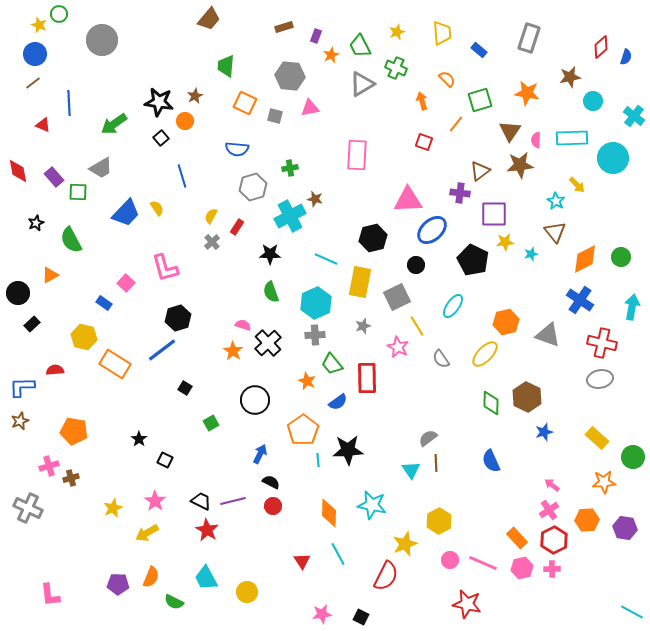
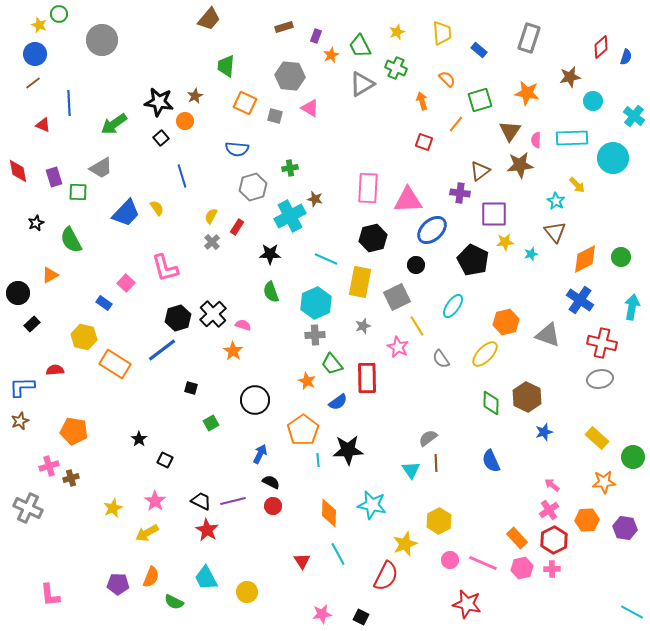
pink triangle at (310, 108): rotated 42 degrees clockwise
pink rectangle at (357, 155): moved 11 px right, 33 px down
purple rectangle at (54, 177): rotated 24 degrees clockwise
black cross at (268, 343): moved 55 px left, 29 px up
black square at (185, 388): moved 6 px right; rotated 16 degrees counterclockwise
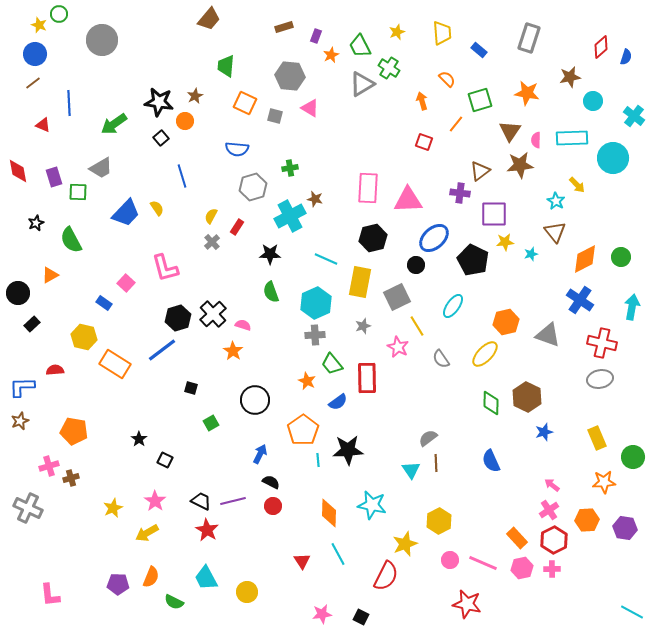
green cross at (396, 68): moved 7 px left; rotated 10 degrees clockwise
blue ellipse at (432, 230): moved 2 px right, 8 px down
yellow rectangle at (597, 438): rotated 25 degrees clockwise
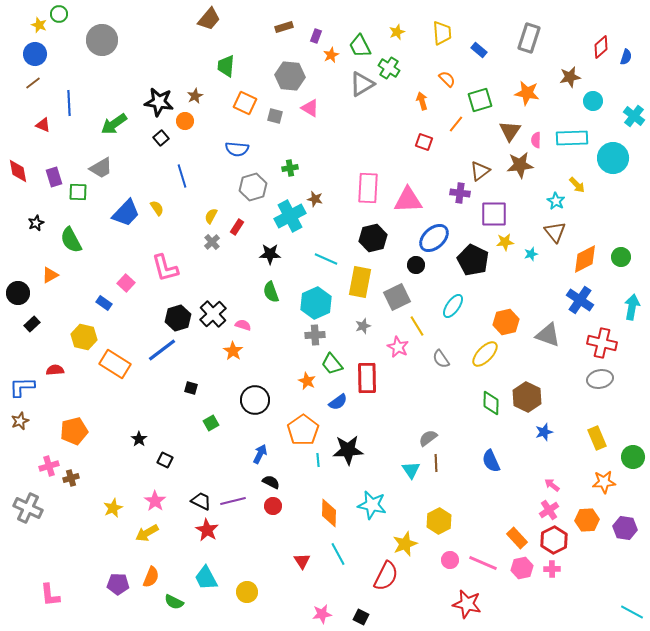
orange pentagon at (74, 431): rotated 24 degrees counterclockwise
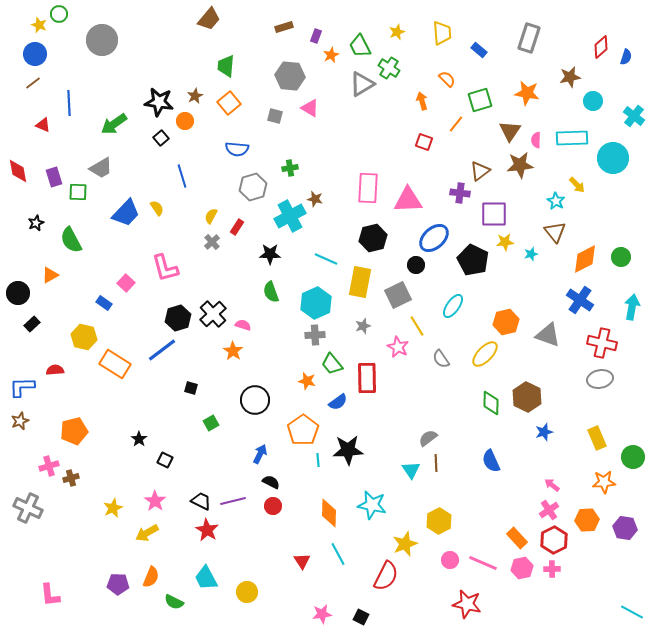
orange square at (245, 103): moved 16 px left; rotated 25 degrees clockwise
gray square at (397, 297): moved 1 px right, 2 px up
orange star at (307, 381): rotated 12 degrees counterclockwise
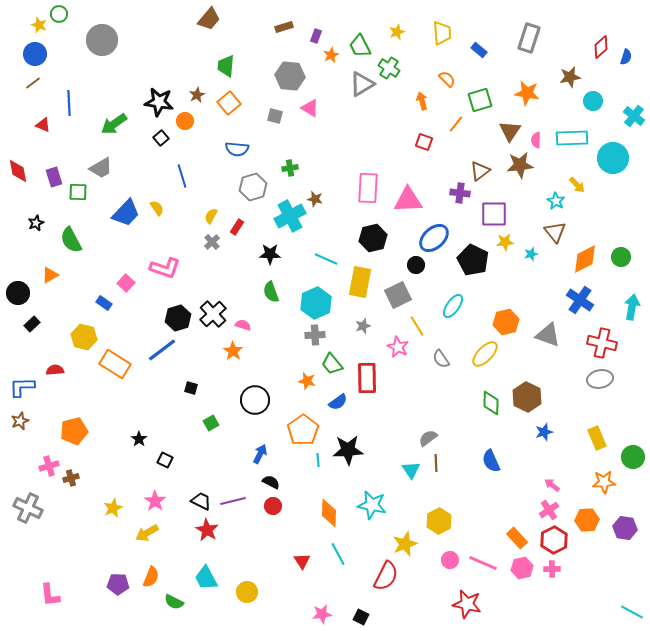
brown star at (195, 96): moved 2 px right, 1 px up
pink L-shape at (165, 268): rotated 56 degrees counterclockwise
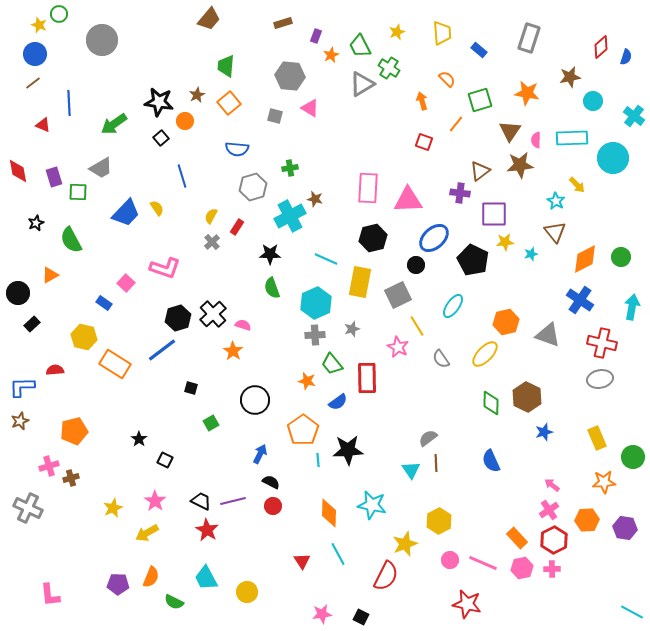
brown rectangle at (284, 27): moved 1 px left, 4 px up
green semicircle at (271, 292): moved 1 px right, 4 px up
gray star at (363, 326): moved 11 px left, 3 px down
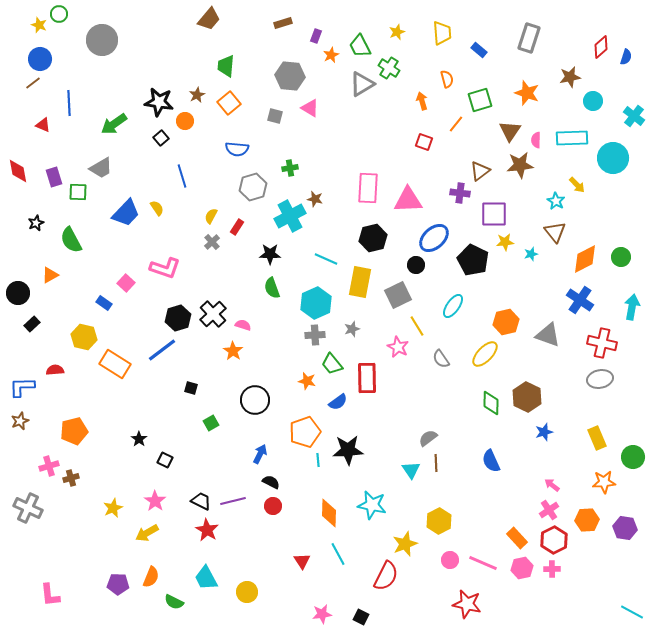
blue circle at (35, 54): moved 5 px right, 5 px down
orange semicircle at (447, 79): rotated 30 degrees clockwise
orange star at (527, 93): rotated 10 degrees clockwise
orange pentagon at (303, 430): moved 2 px right, 2 px down; rotated 16 degrees clockwise
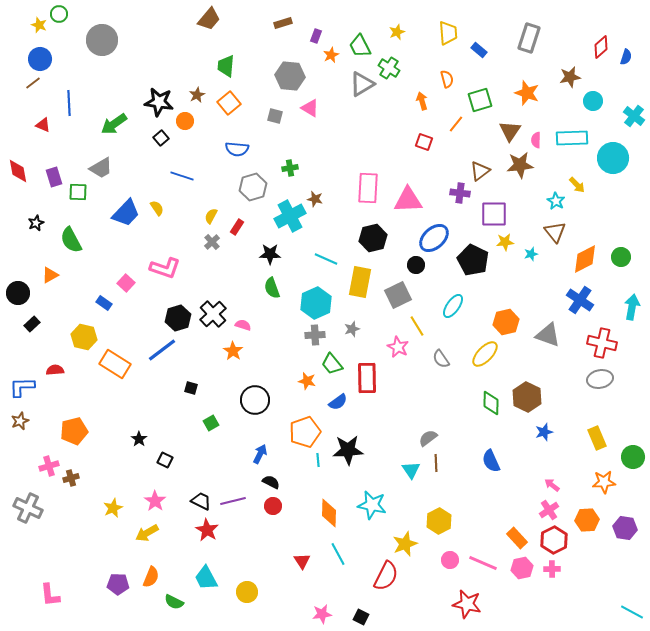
yellow trapezoid at (442, 33): moved 6 px right
blue line at (182, 176): rotated 55 degrees counterclockwise
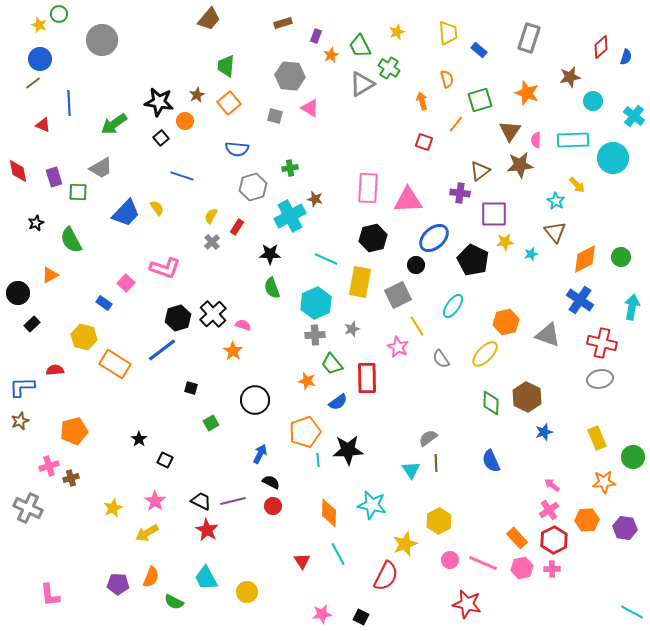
cyan rectangle at (572, 138): moved 1 px right, 2 px down
